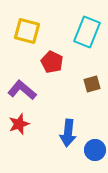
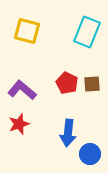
red pentagon: moved 15 px right, 21 px down
brown square: rotated 12 degrees clockwise
blue circle: moved 5 px left, 4 px down
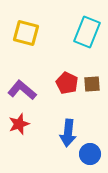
yellow square: moved 1 px left, 2 px down
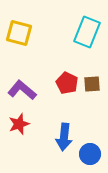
yellow square: moved 7 px left
blue arrow: moved 4 px left, 4 px down
